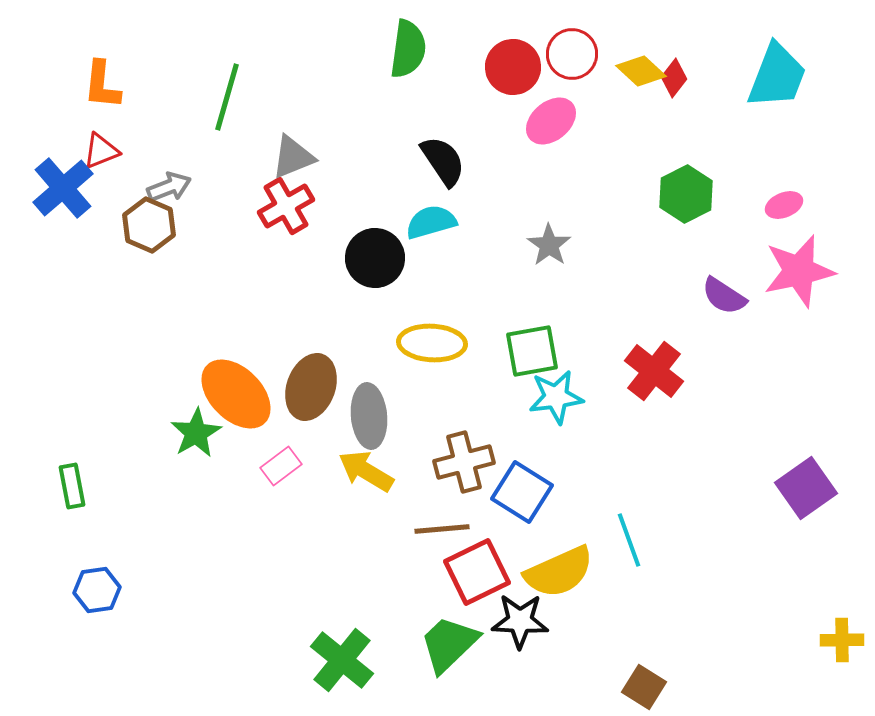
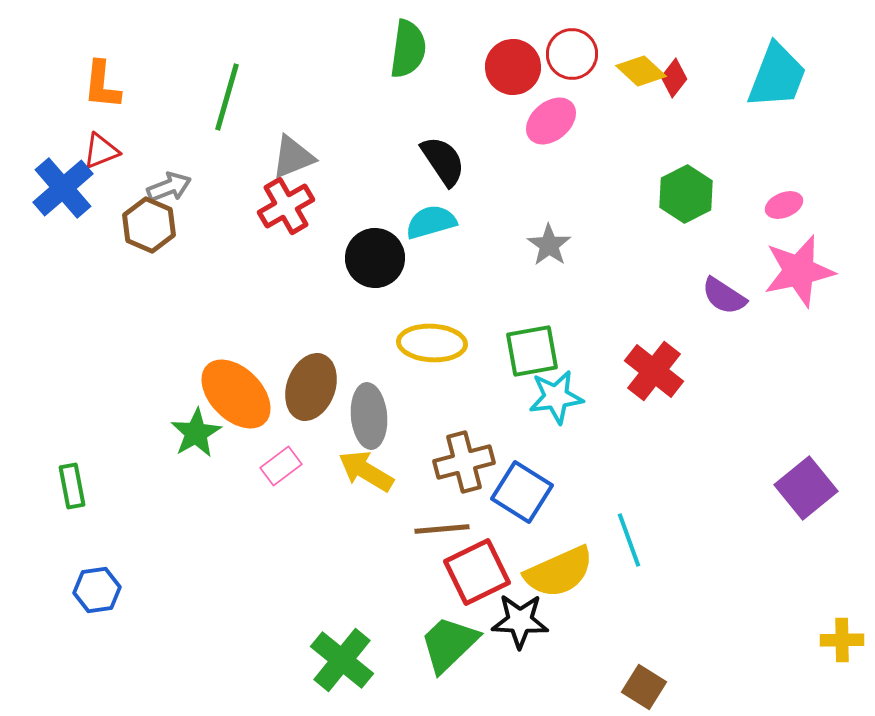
purple square at (806, 488): rotated 4 degrees counterclockwise
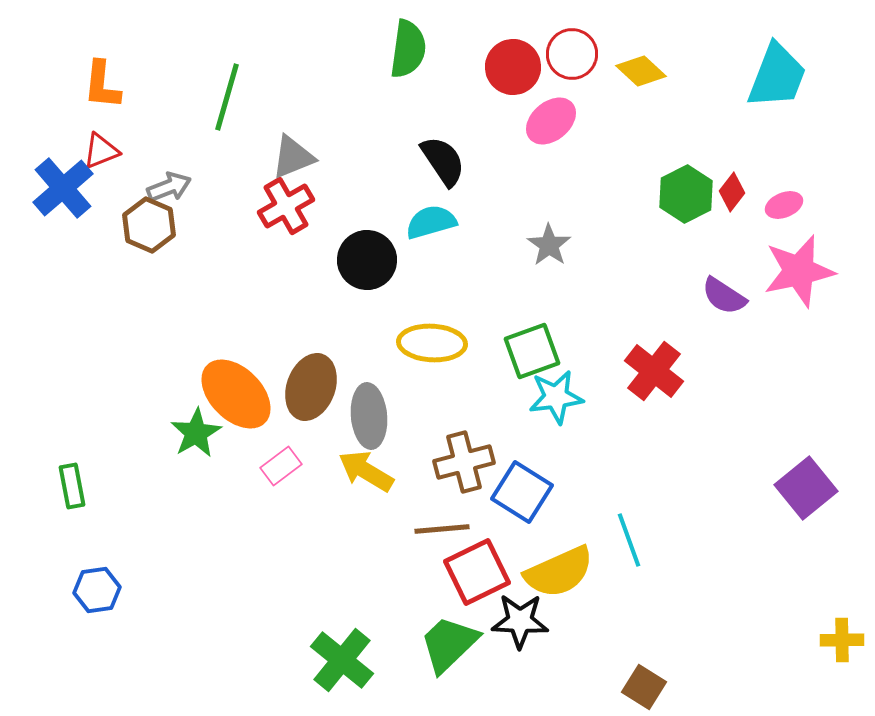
red diamond at (674, 78): moved 58 px right, 114 px down
black circle at (375, 258): moved 8 px left, 2 px down
green square at (532, 351): rotated 10 degrees counterclockwise
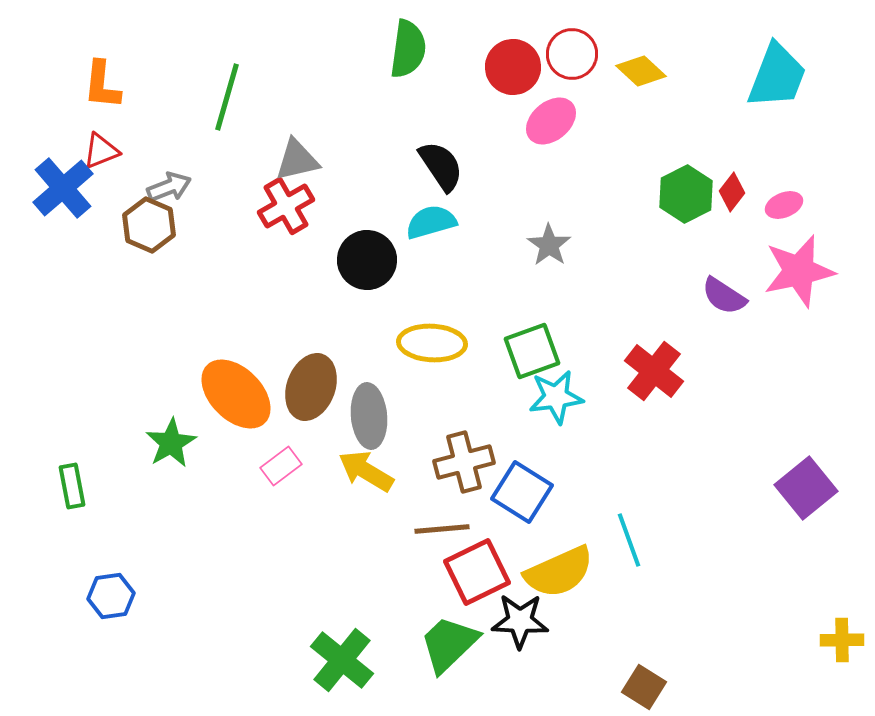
gray triangle at (293, 157): moved 4 px right, 3 px down; rotated 9 degrees clockwise
black semicircle at (443, 161): moved 2 px left, 5 px down
green star at (196, 433): moved 25 px left, 10 px down
blue hexagon at (97, 590): moved 14 px right, 6 px down
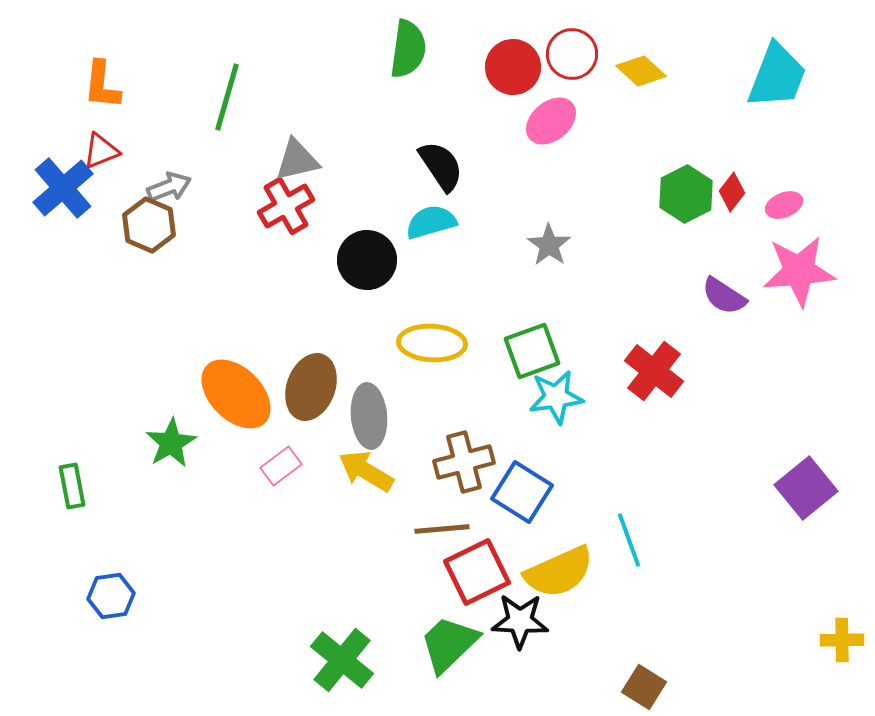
pink star at (799, 271): rotated 8 degrees clockwise
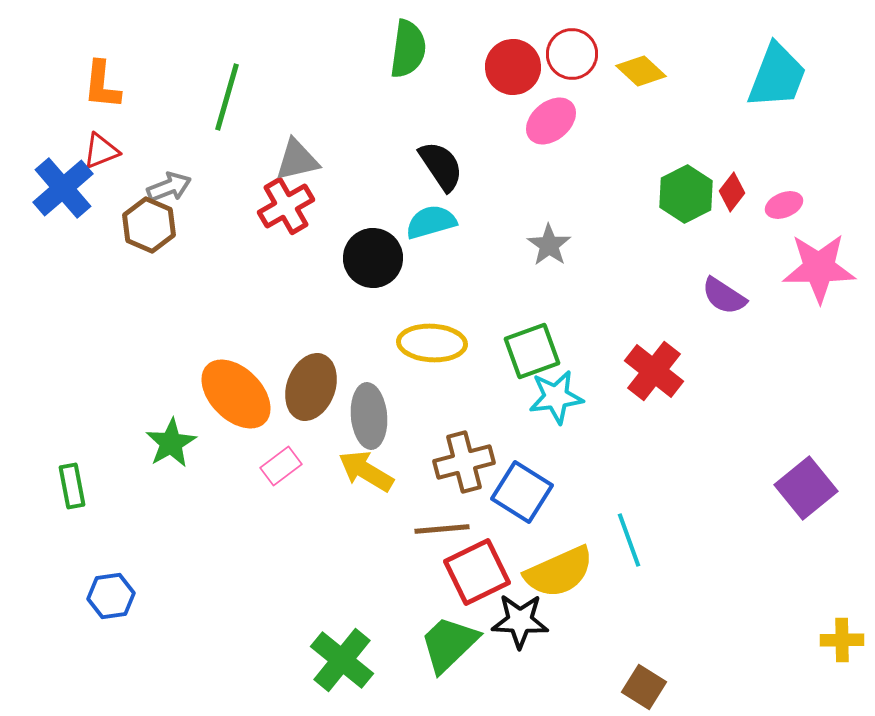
black circle at (367, 260): moved 6 px right, 2 px up
pink star at (799, 271): moved 20 px right, 3 px up; rotated 4 degrees clockwise
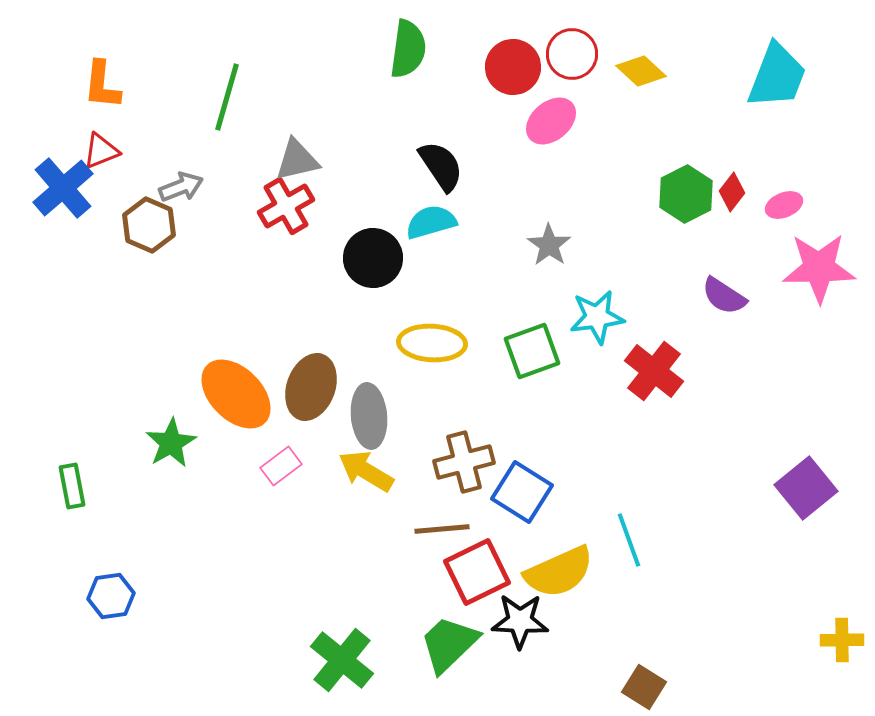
gray arrow at (169, 187): moved 12 px right
cyan star at (556, 397): moved 41 px right, 80 px up
